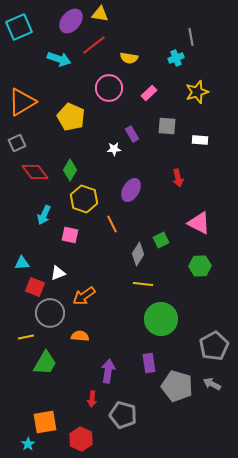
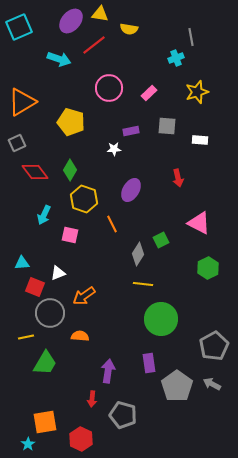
yellow semicircle at (129, 58): moved 29 px up
yellow pentagon at (71, 117): moved 5 px down; rotated 8 degrees counterclockwise
purple rectangle at (132, 134): moved 1 px left, 3 px up; rotated 70 degrees counterclockwise
green hexagon at (200, 266): moved 8 px right, 2 px down; rotated 25 degrees counterclockwise
gray pentagon at (177, 386): rotated 20 degrees clockwise
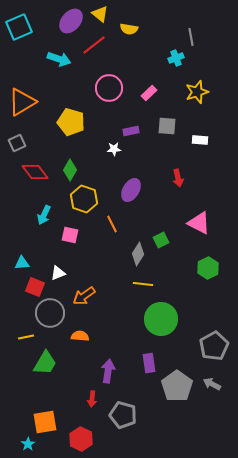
yellow triangle at (100, 14): rotated 30 degrees clockwise
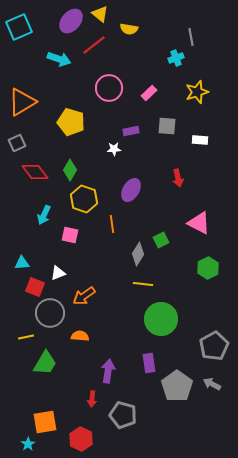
orange line at (112, 224): rotated 18 degrees clockwise
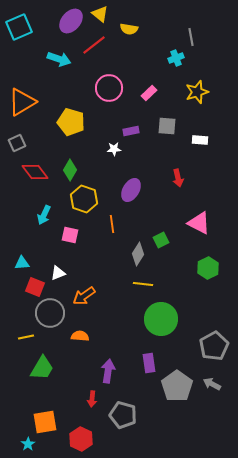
green trapezoid at (45, 363): moved 3 px left, 5 px down
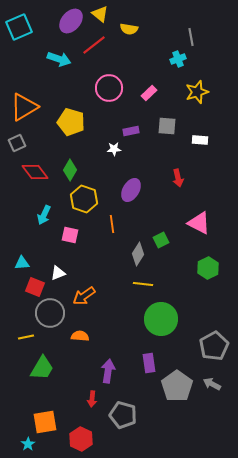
cyan cross at (176, 58): moved 2 px right, 1 px down
orange triangle at (22, 102): moved 2 px right, 5 px down
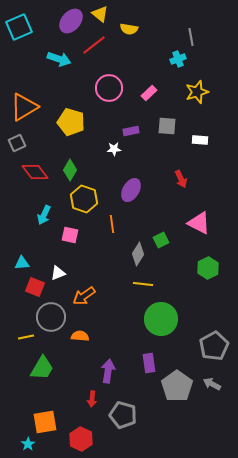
red arrow at (178, 178): moved 3 px right, 1 px down; rotated 12 degrees counterclockwise
gray circle at (50, 313): moved 1 px right, 4 px down
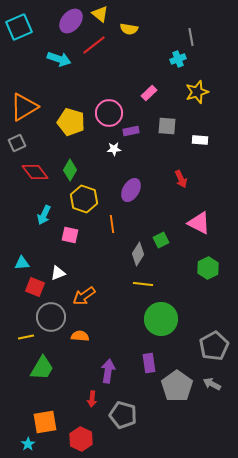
pink circle at (109, 88): moved 25 px down
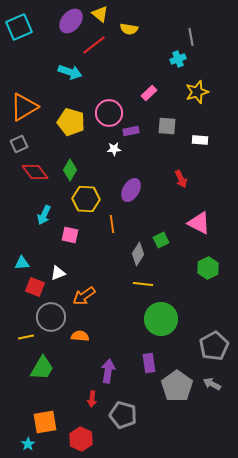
cyan arrow at (59, 59): moved 11 px right, 13 px down
gray square at (17, 143): moved 2 px right, 1 px down
yellow hexagon at (84, 199): moved 2 px right; rotated 16 degrees counterclockwise
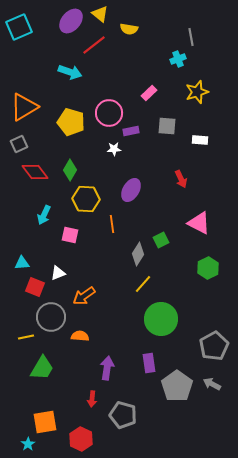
yellow line at (143, 284): rotated 54 degrees counterclockwise
purple arrow at (108, 371): moved 1 px left, 3 px up
